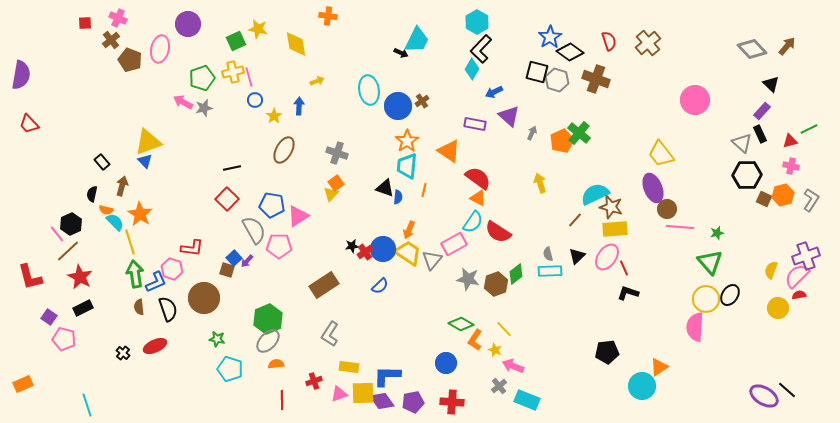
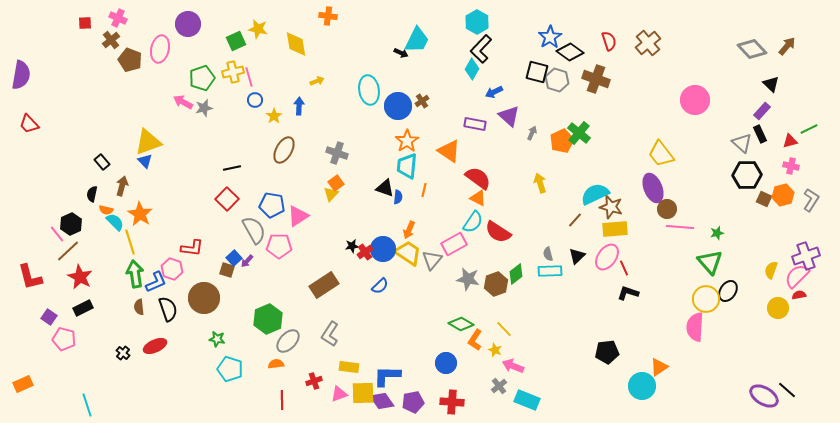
black ellipse at (730, 295): moved 2 px left, 4 px up
gray ellipse at (268, 341): moved 20 px right
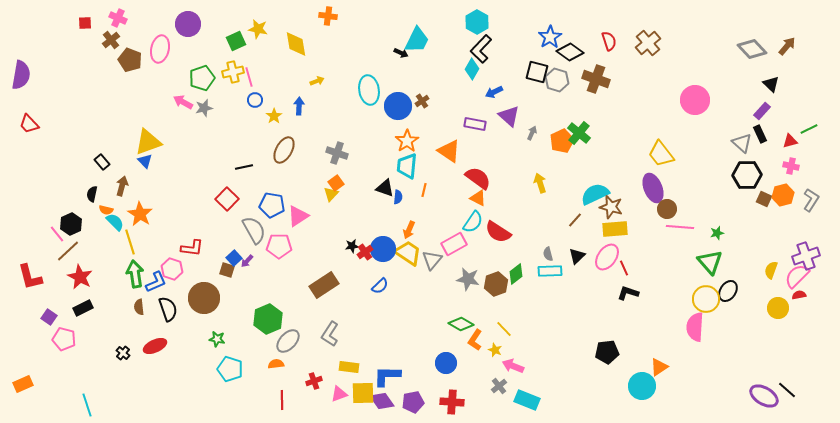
black line at (232, 168): moved 12 px right, 1 px up
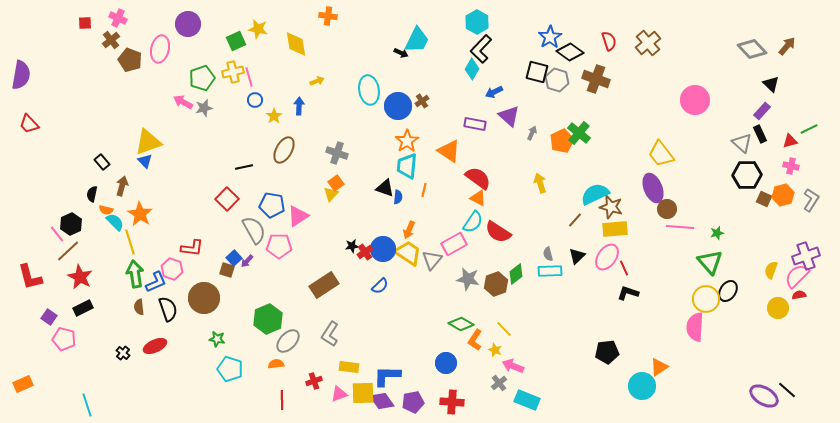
gray cross at (499, 386): moved 3 px up
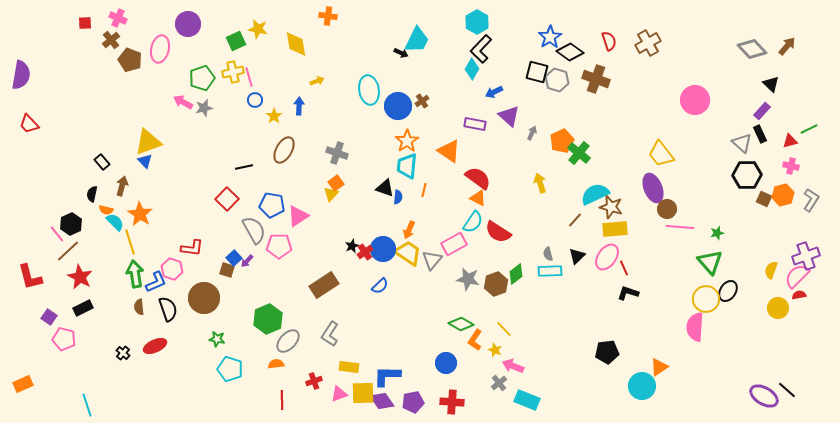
brown cross at (648, 43): rotated 10 degrees clockwise
green cross at (579, 133): moved 20 px down
black star at (352, 246): rotated 16 degrees counterclockwise
